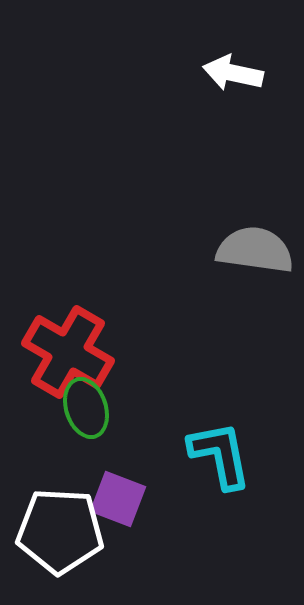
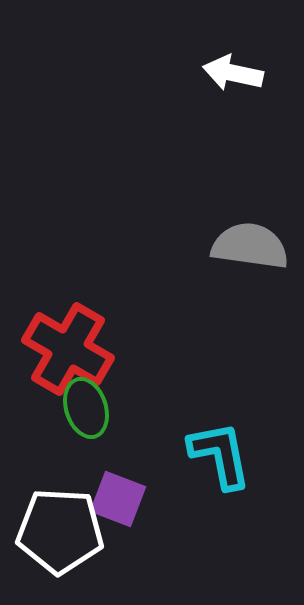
gray semicircle: moved 5 px left, 4 px up
red cross: moved 3 px up
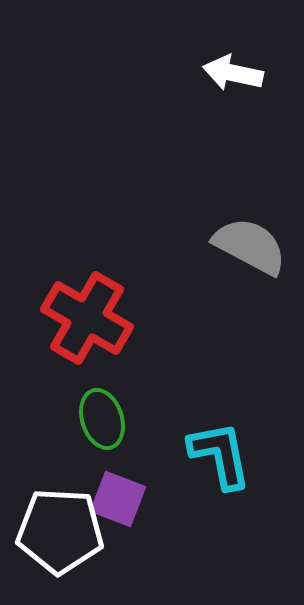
gray semicircle: rotated 20 degrees clockwise
red cross: moved 19 px right, 31 px up
green ellipse: moved 16 px right, 11 px down
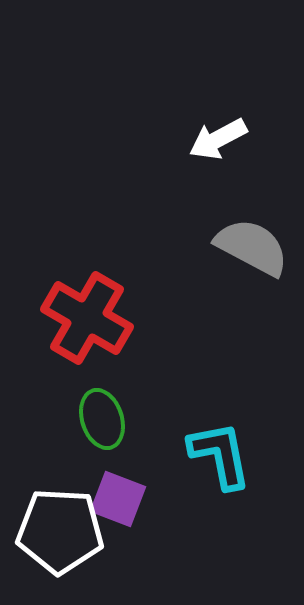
white arrow: moved 15 px left, 66 px down; rotated 40 degrees counterclockwise
gray semicircle: moved 2 px right, 1 px down
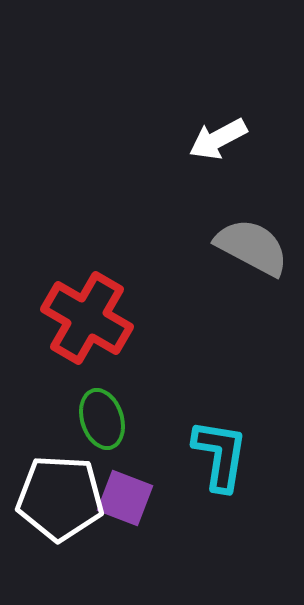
cyan L-shape: rotated 20 degrees clockwise
purple square: moved 7 px right, 1 px up
white pentagon: moved 33 px up
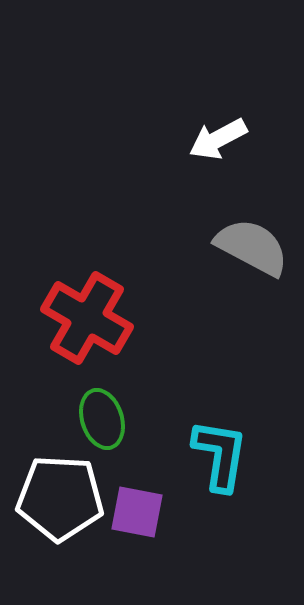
purple square: moved 12 px right, 14 px down; rotated 10 degrees counterclockwise
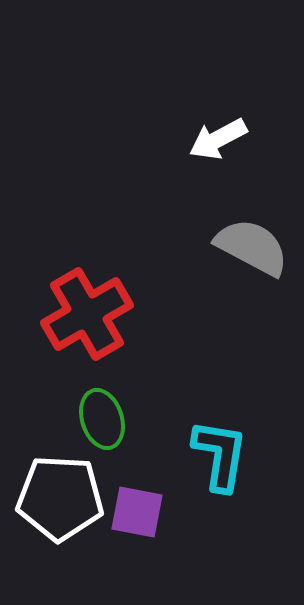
red cross: moved 4 px up; rotated 30 degrees clockwise
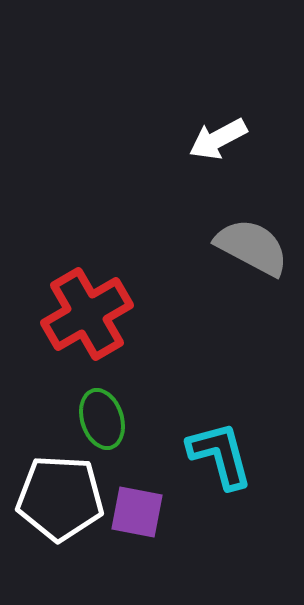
cyan L-shape: rotated 24 degrees counterclockwise
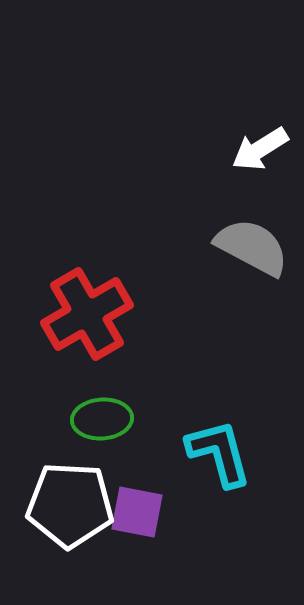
white arrow: moved 42 px right, 10 px down; rotated 4 degrees counterclockwise
green ellipse: rotated 76 degrees counterclockwise
cyan L-shape: moved 1 px left, 2 px up
white pentagon: moved 10 px right, 7 px down
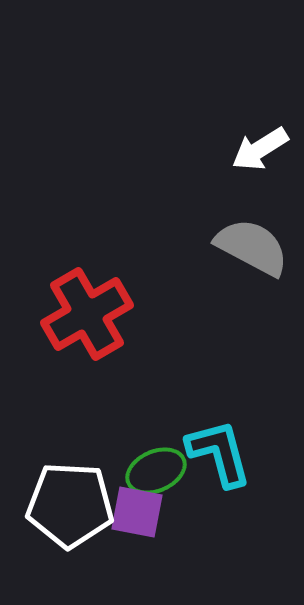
green ellipse: moved 54 px right, 52 px down; rotated 20 degrees counterclockwise
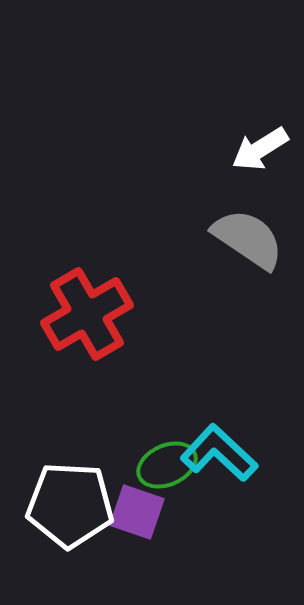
gray semicircle: moved 4 px left, 8 px up; rotated 6 degrees clockwise
cyan L-shape: rotated 32 degrees counterclockwise
green ellipse: moved 11 px right, 6 px up
purple square: rotated 8 degrees clockwise
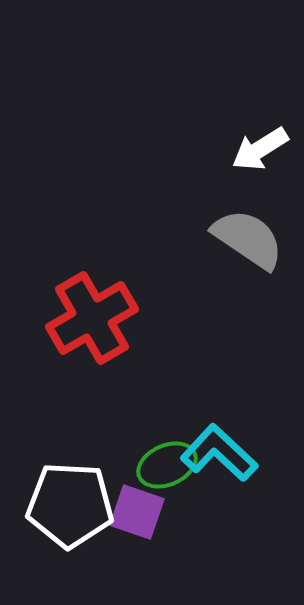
red cross: moved 5 px right, 4 px down
